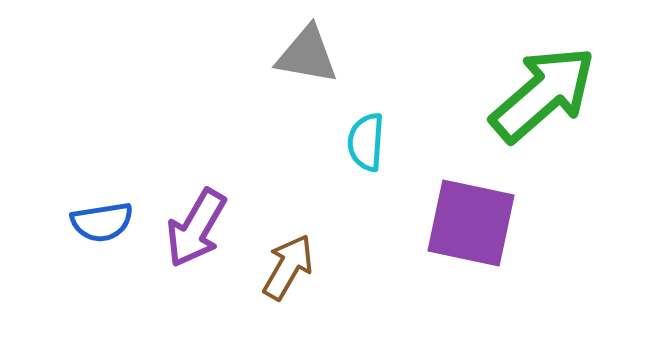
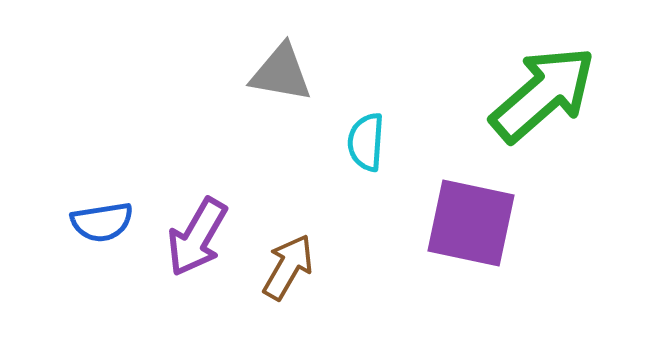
gray triangle: moved 26 px left, 18 px down
purple arrow: moved 1 px right, 9 px down
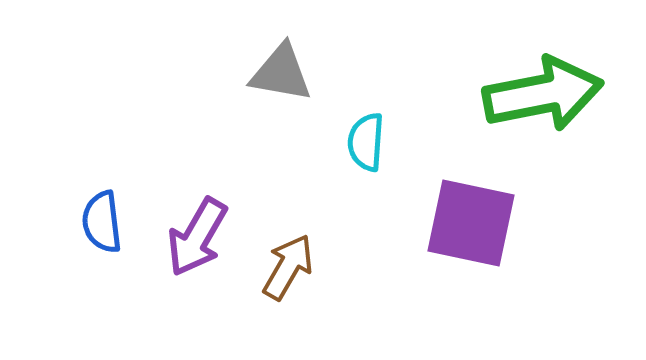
green arrow: rotated 30 degrees clockwise
blue semicircle: rotated 92 degrees clockwise
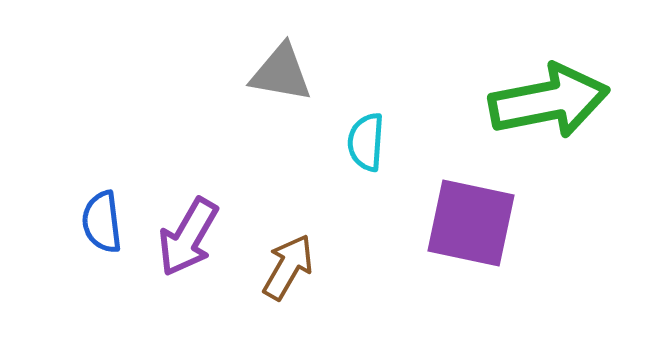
green arrow: moved 6 px right, 7 px down
purple arrow: moved 9 px left
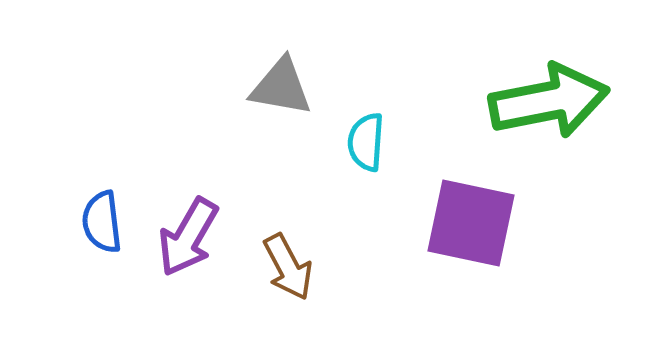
gray triangle: moved 14 px down
brown arrow: rotated 122 degrees clockwise
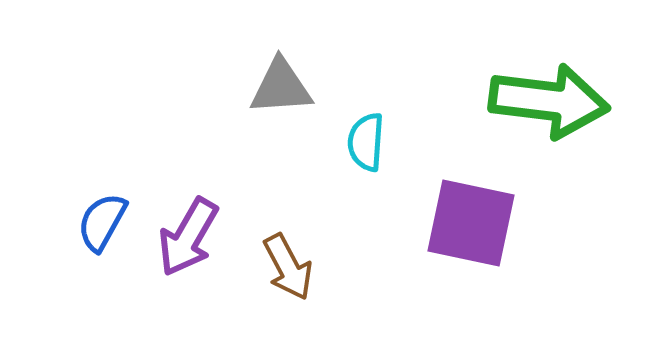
gray triangle: rotated 14 degrees counterclockwise
green arrow: rotated 18 degrees clockwise
blue semicircle: rotated 36 degrees clockwise
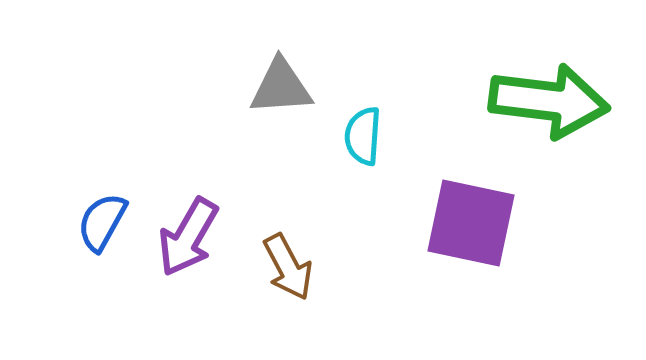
cyan semicircle: moved 3 px left, 6 px up
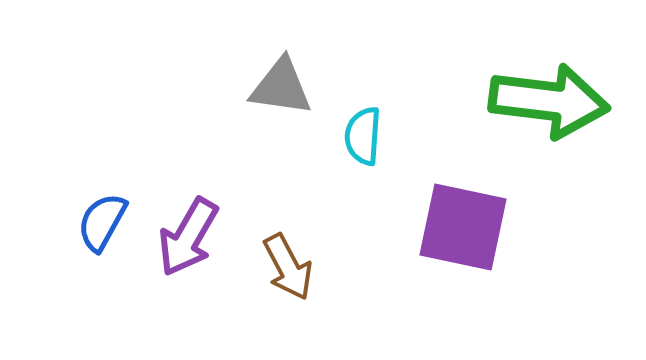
gray triangle: rotated 12 degrees clockwise
purple square: moved 8 px left, 4 px down
